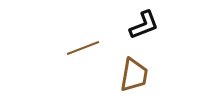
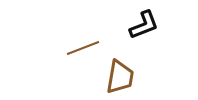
brown trapezoid: moved 14 px left, 2 px down
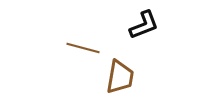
brown line: rotated 36 degrees clockwise
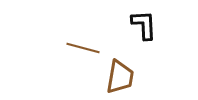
black L-shape: rotated 72 degrees counterclockwise
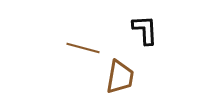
black L-shape: moved 1 px right, 5 px down
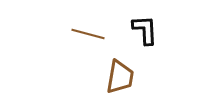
brown line: moved 5 px right, 14 px up
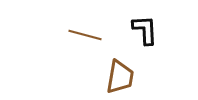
brown line: moved 3 px left, 1 px down
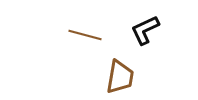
black L-shape: rotated 112 degrees counterclockwise
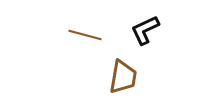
brown trapezoid: moved 3 px right
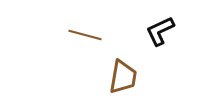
black L-shape: moved 15 px right, 1 px down
